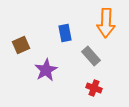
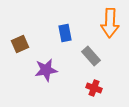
orange arrow: moved 4 px right
brown square: moved 1 px left, 1 px up
purple star: rotated 20 degrees clockwise
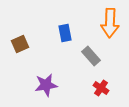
purple star: moved 15 px down
red cross: moved 7 px right; rotated 14 degrees clockwise
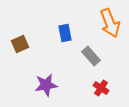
orange arrow: rotated 24 degrees counterclockwise
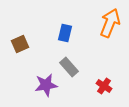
orange arrow: rotated 136 degrees counterclockwise
blue rectangle: rotated 24 degrees clockwise
gray rectangle: moved 22 px left, 11 px down
red cross: moved 3 px right, 2 px up
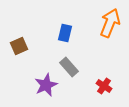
brown square: moved 1 px left, 2 px down
purple star: rotated 15 degrees counterclockwise
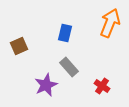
red cross: moved 2 px left
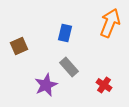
red cross: moved 2 px right, 1 px up
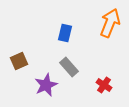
brown square: moved 15 px down
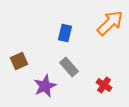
orange arrow: rotated 24 degrees clockwise
purple star: moved 1 px left, 1 px down
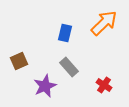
orange arrow: moved 6 px left
